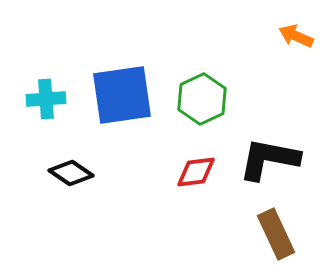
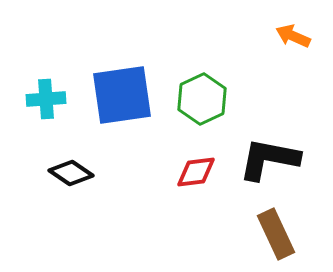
orange arrow: moved 3 px left
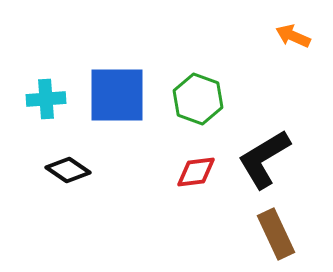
blue square: moved 5 px left; rotated 8 degrees clockwise
green hexagon: moved 4 px left; rotated 15 degrees counterclockwise
black L-shape: moved 5 px left; rotated 42 degrees counterclockwise
black diamond: moved 3 px left, 3 px up
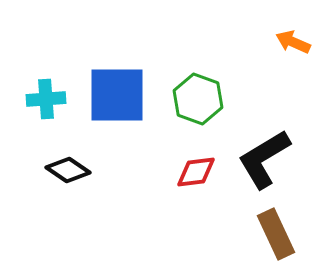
orange arrow: moved 6 px down
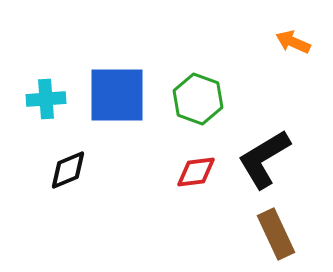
black diamond: rotated 57 degrees counterclockwise
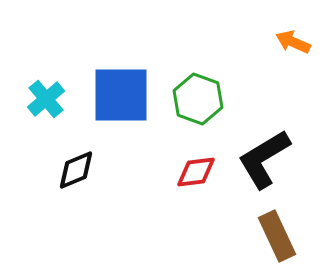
blue square: moved 4 px right
cyan cross: rotated 36 degrees counterclockwise
black diamond: moved 8 px right
brown rectangle: moved 1 px right, 2 px down
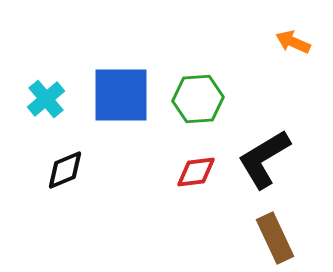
green hexagon: rotated 24 degrees counterclockwise
black diamond: moved 11 px left
brown rectangle: moved 2 px left, 2 px down
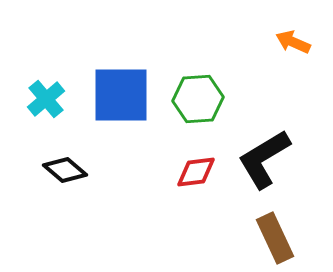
black diamond: rotated 63 degrees clockwise
